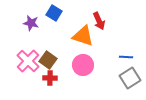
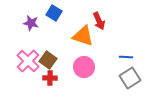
pink circle: moved 1 px right, 2 px down
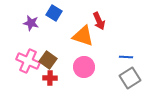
pink cross: rotated 20 degrees counterclockwise
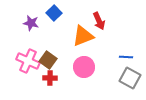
blue square: rotated 14 degrees clockwise
orange triangle: rotated 40 degrees counterclockwise
gray square: rotated 30 degrees counterclockwise
